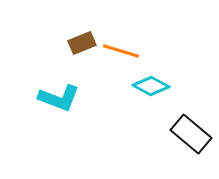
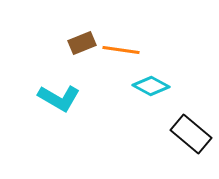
orange line: moved 1 px up; rotated 9 degrees counterclockwise
cyan L-shape: rotated 9 degrees clockwise
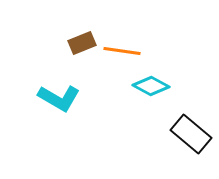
orange line: moved 1 px right, 1 px down
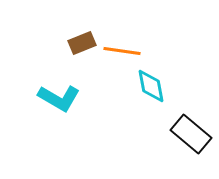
cyan diamond: rotated 51 degrees clockwise
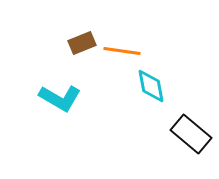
cyan L-shape: moved 1 px right
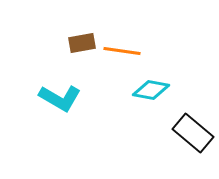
brown rectangle: rotated 12 degrees clockwise
cyan diamond: moved 4 px down; rotated 69 degrees counterclockwise
black rectangle: moved 2 px right, 1 px up
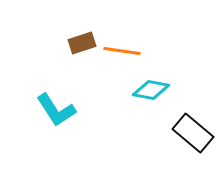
brown rectangle: rotated 8 degrees counterclockwise
cyan L-shape: moved 4 px left, 12 px down; rotated 27 degrees clockwise
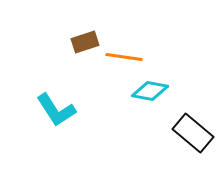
brown rectangle: moved 3 px right, 1 px up
orange line: moved 2 px right, 6 px down
cyan diamond: moved 1 px left, 1 px down
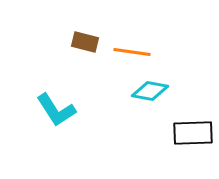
brown rectangle: rotated 32 degrees clockwise
orange line: moved 8 px right, 5 px up
black rectangle: rotated 42 degrees counterclockwise
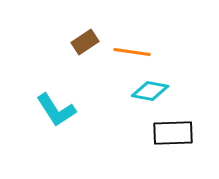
brown rectangle: rotated 48 degrees counterclockwise
black rectangle: moved 20 px left
